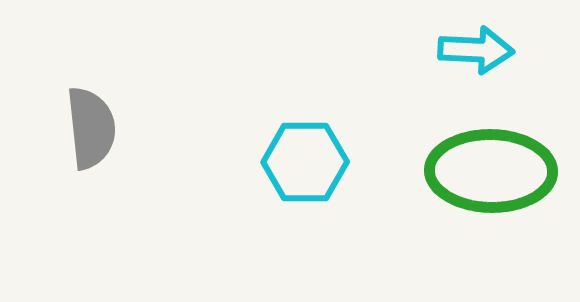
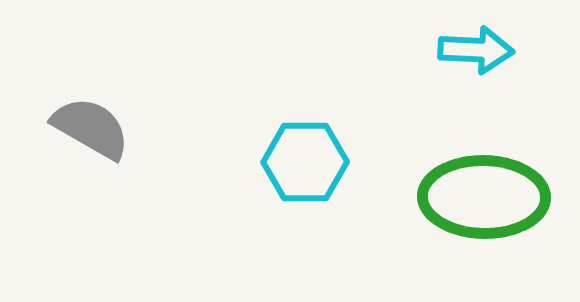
gray semicircle: rotated 54 degrees counterclockwise
green ellipse: moved 7 px left, 26 px down
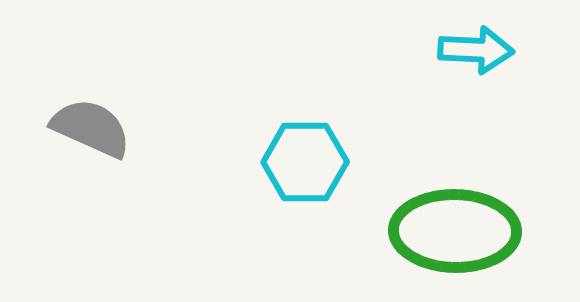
gray semicircle: rotated 6 degrees counterclockwise
green ellipse: moved 29 px left, 34 px down
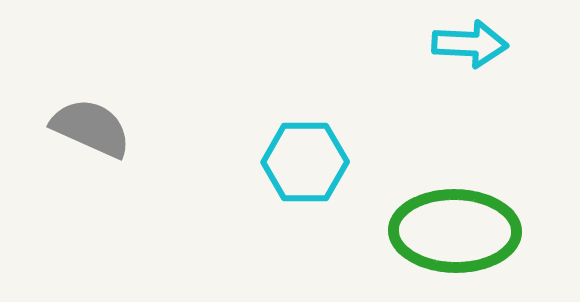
cyan arrow: moved 6 px left, 6 px up
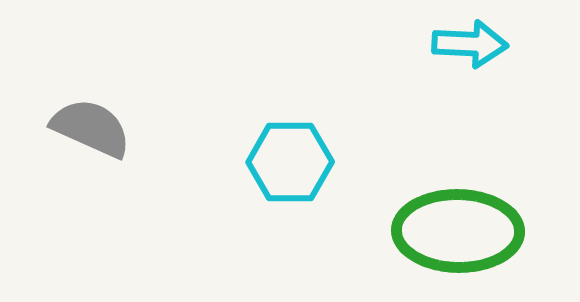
cyan hexagon: moved 15 px left
green ellipse: moved 3 px right
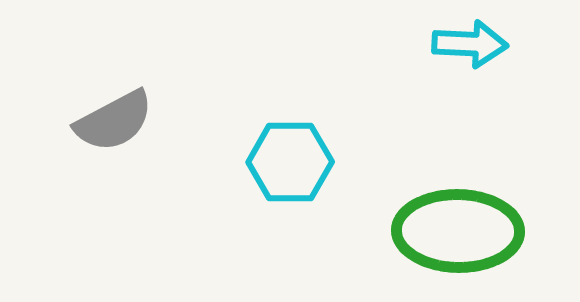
gray semicircle: moved 23 px right, 7 px up; rotated 128 degrees clockwise
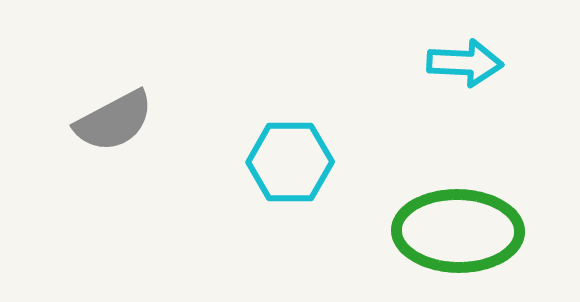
cyan arrow: moved 5 px left, 19 px down
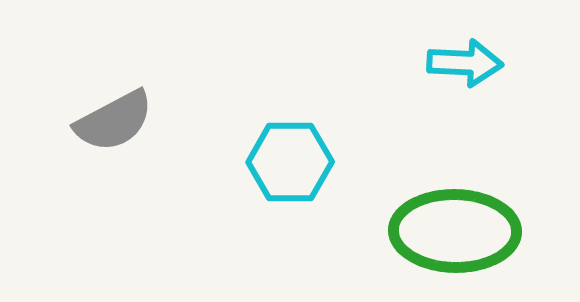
green ellipse: moved 3 px left
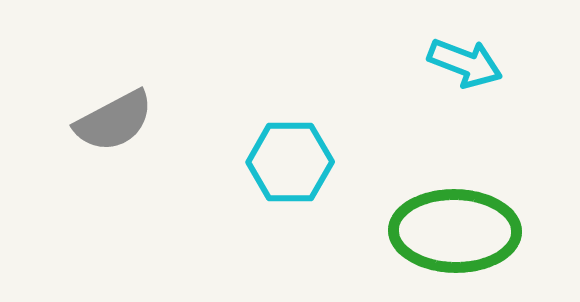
cyan arrow: rotated 18 degrees clockwise
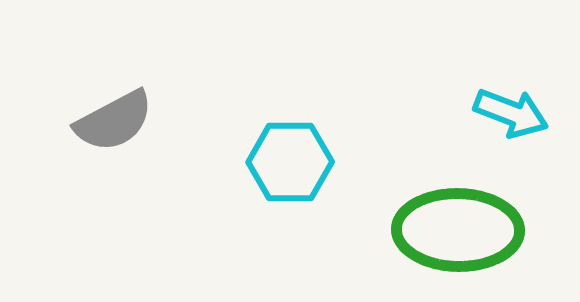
cyan arrow: moved 46 px right, 50 px down
green ellipse: moved 3 px right, 1 px up
